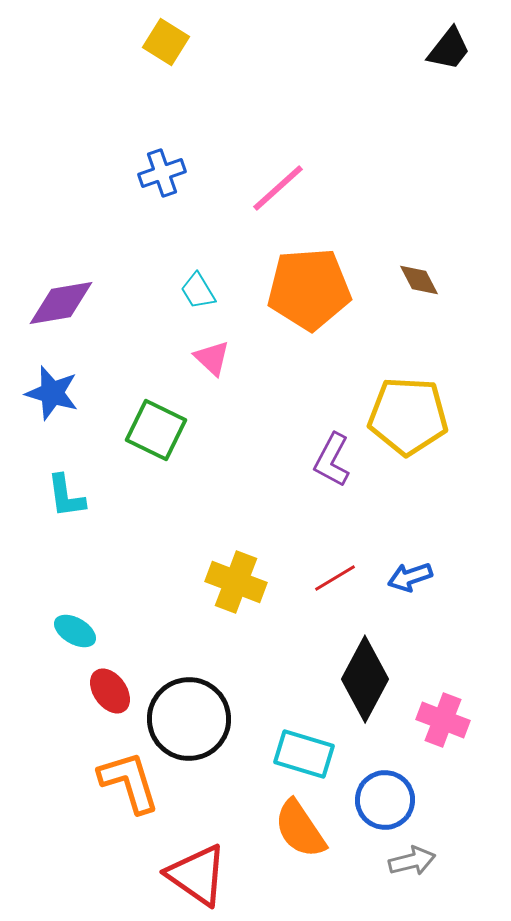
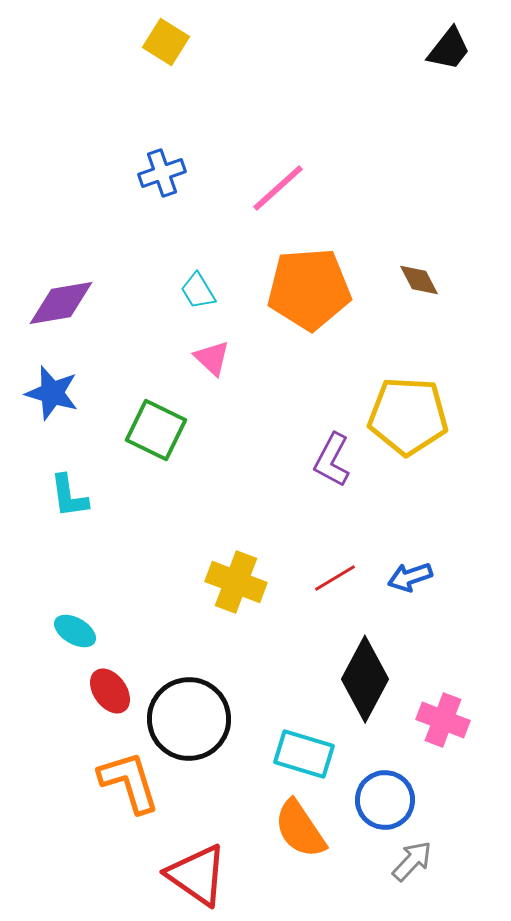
cyan L-shape: moved 3 px right
gray arrow: rotated 33 degrees counterclockwise
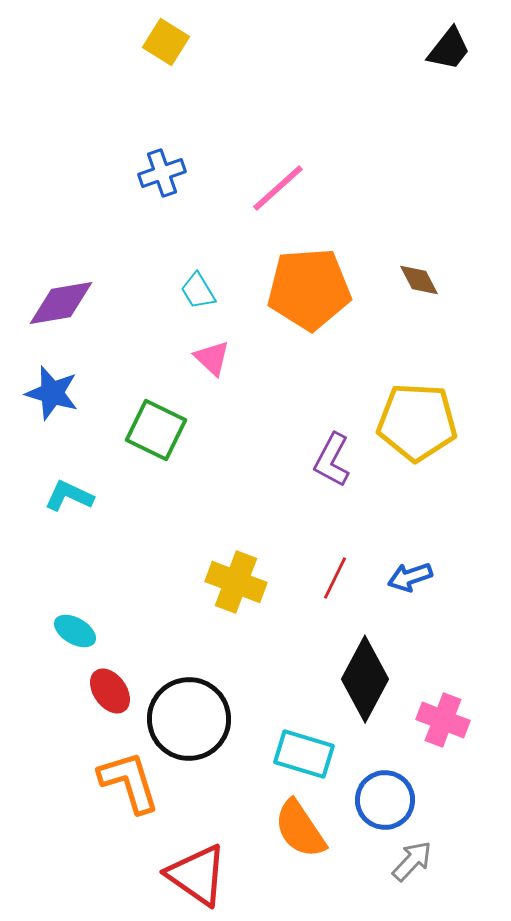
yellow pentagon: moved 9 px right, 6 px down
cyan L-shape: rotated 123 degrees clockwise
red line: rotated 33 degrees counterclockwise
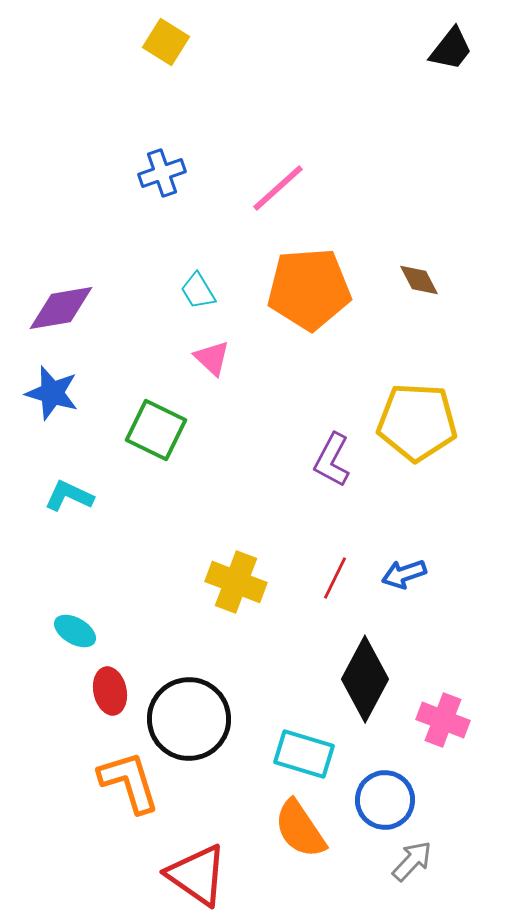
black trapezoid: moved 2 px right
purple diamond: moved 5 px down
blue arrow: moved 6 px left, 3 px up
red ellipse: rotated 24 degrees clockwise
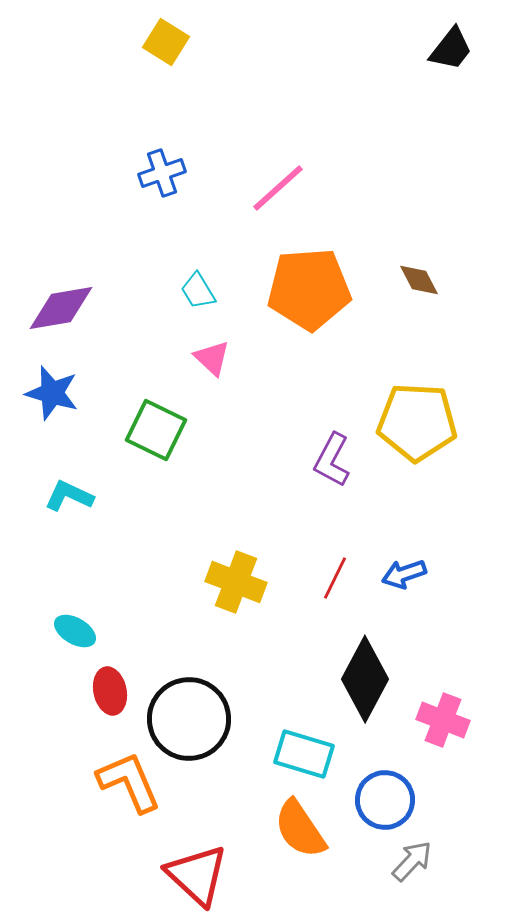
orange L-shape: rotated 6 degrees counterclockwise
red triangle: rotated 8 degrees clockwise
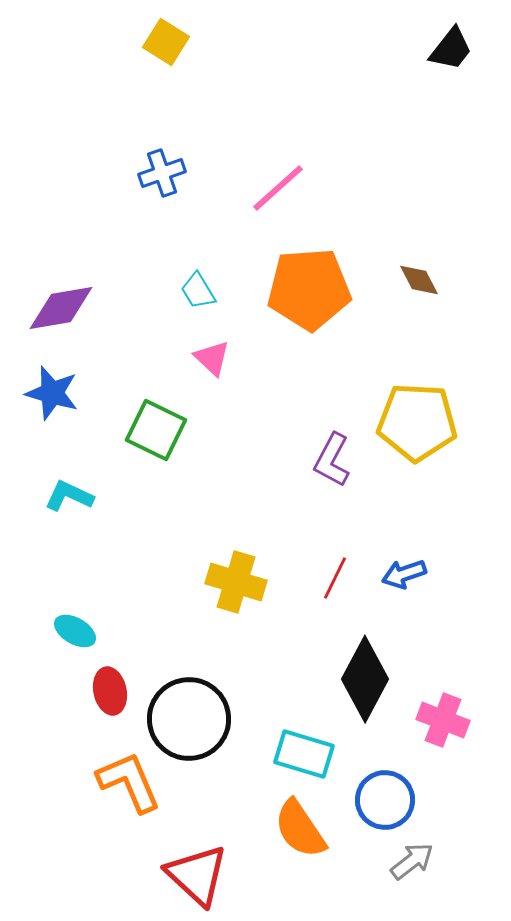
yellow cross: rotated 4 degrees counterclockwise
gray arrow: rotated 9 degrees clockwise
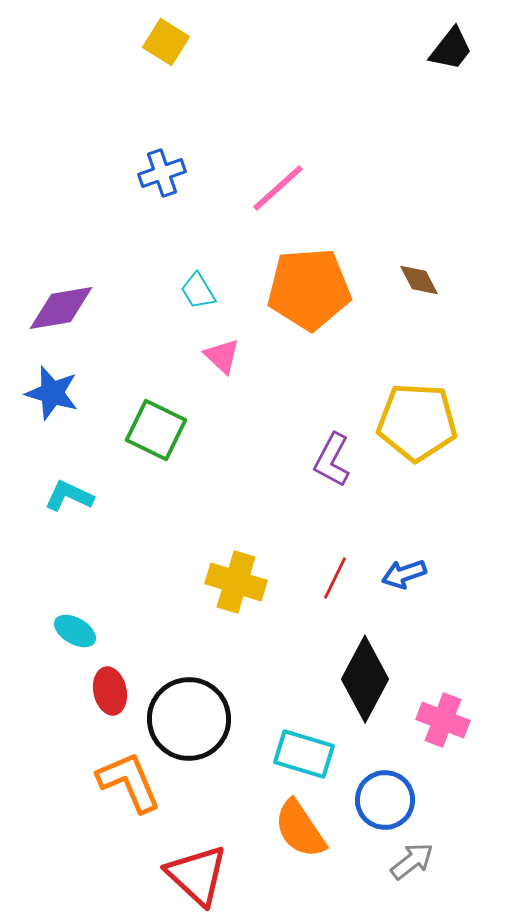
pink triangle: moved 10 px right, 2 px up
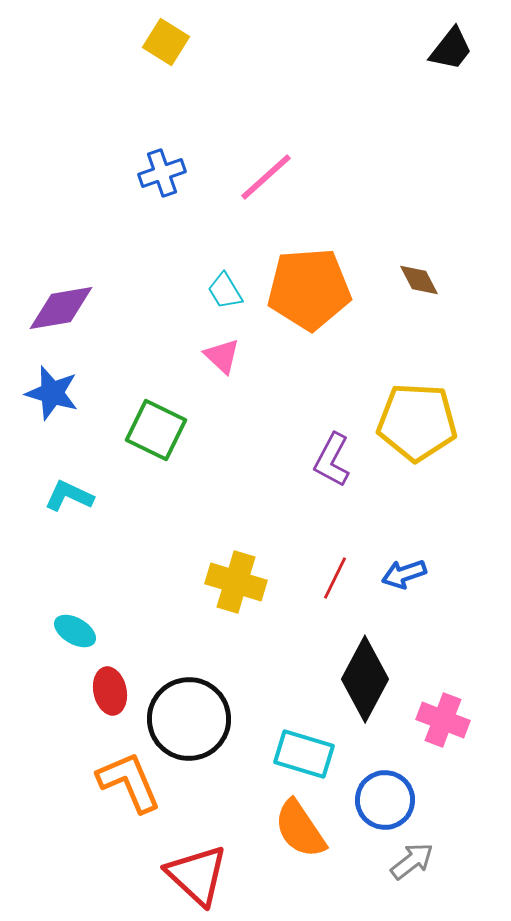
pink line: moved 12 px left, 11 px up
cyan trapezoid: moved 27 px right
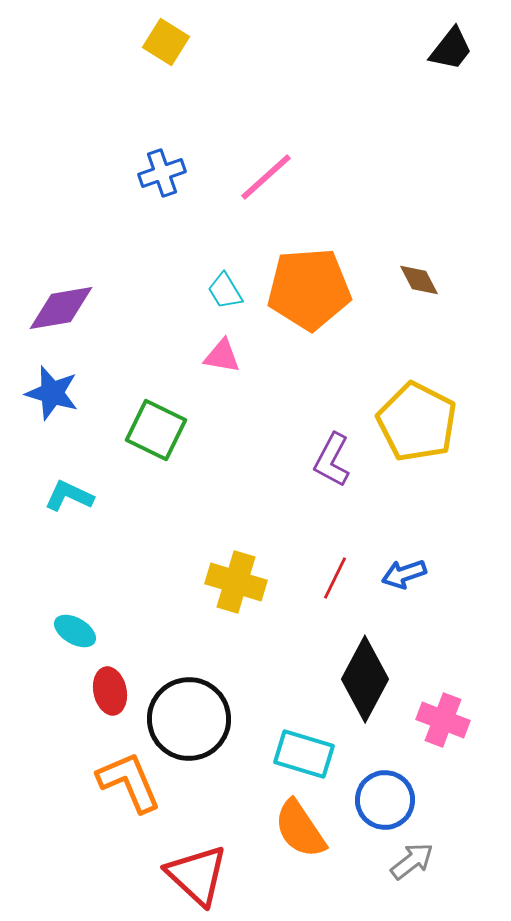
pink triangle: rotated 33 degrees counterclockwise
yellow pentagon: rotated 24 degrees clockwise
